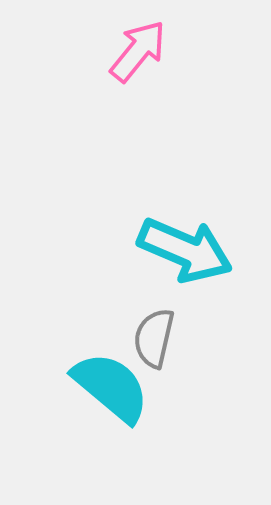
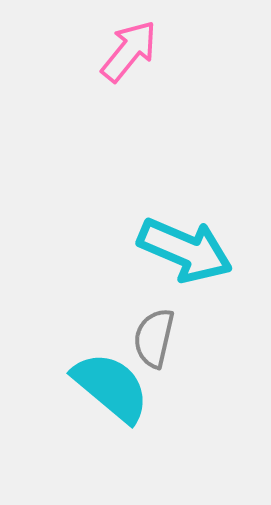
pink arrow: moved 9 px left
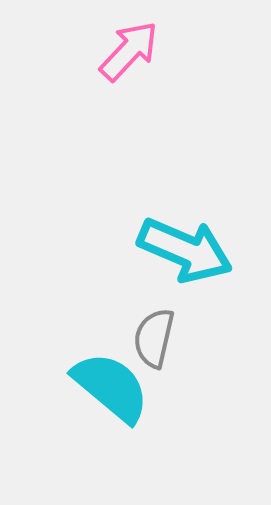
pink arrow: rotated 4 degrees clockwise
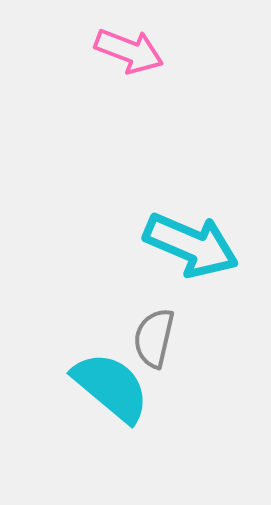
pink arrow: rotated 68 degrees clockwise
cyan arrow: moved 6 px right, 5 px up
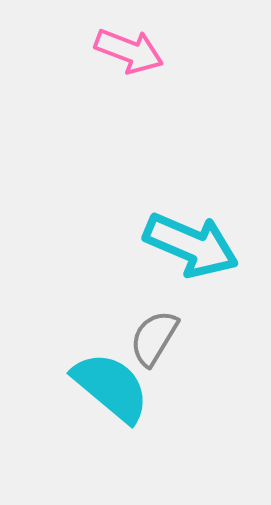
gray semicircle: rotated 18 degrees clockwise
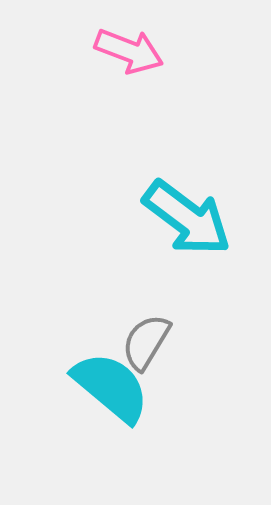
cyan arrow: moved 4 px left, 27 px up; rotated 14 degrees clockwise
gray semicircle: moved 8 px left, 4 px down
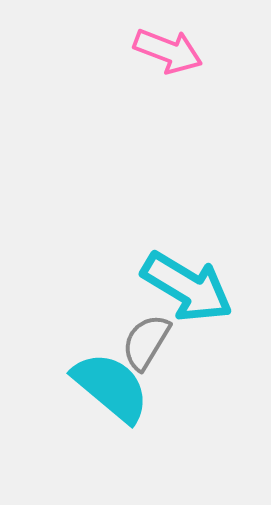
pink arrow: moved 39 px right
cyan arrow: moved 69 px down; rotated 6 degrees counterclockwise
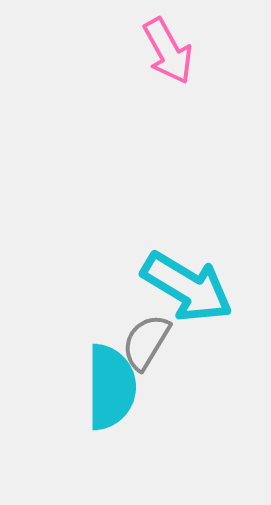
pink arrow: rotated 40 degrees clockwise
cyan semicircle: rotated 50 degrees clockwise
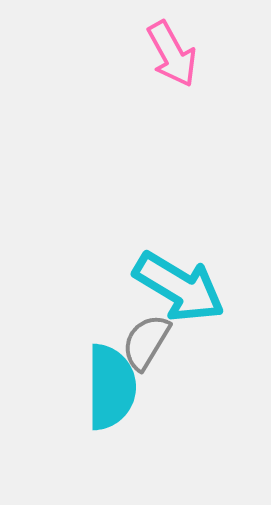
pink arrow: moved 4 px right, 3 px down
cyan arrow: moved 8 px left
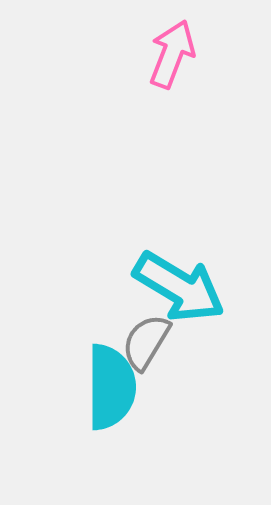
pink arrow: rotated 130 degrees counterclockwise
